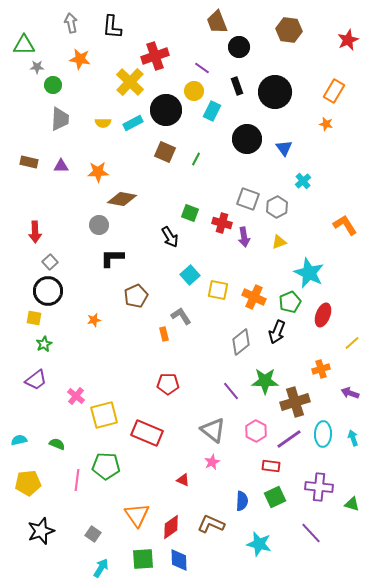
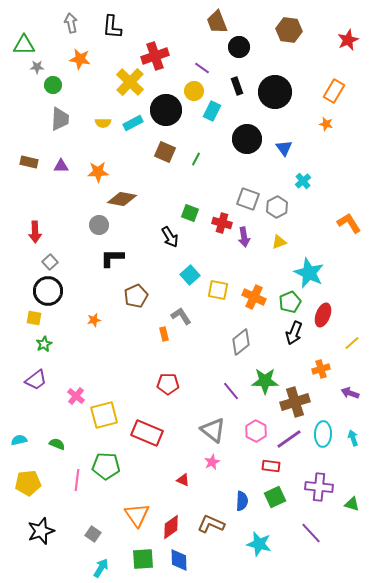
orange L-shape at (345, 225): moved 4 px right, 2 px up
black arrow at (277, 332): moved 17 px right, 1 px down
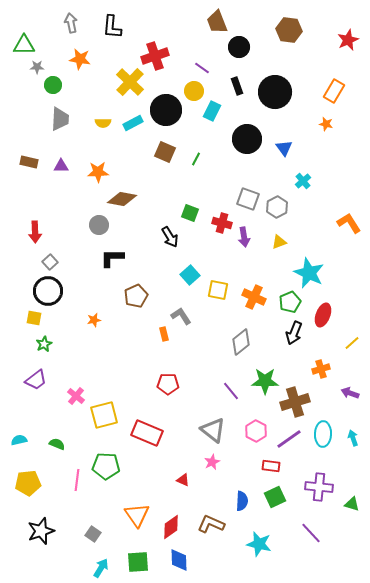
green square at (143, 559): moved 5 px left, 3 px down
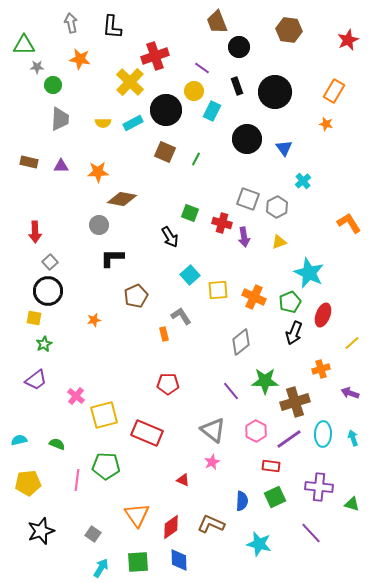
yellow square at (218, 290): rotated 15 degrees counterclockwise
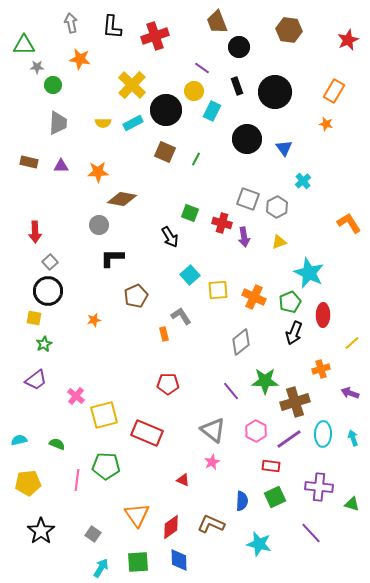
red cross at (155, 56): moved 20 px up
yellow cross at (130, 82): moved 2 px right, 3 px down
gray trapezoid at (60, 119): moved 2 px left, 4 px down
red ellipse at (323, 315): rotated 20 degrees counterclockwise
black star at (41, 531): rotated 16 degrees counterclockwise
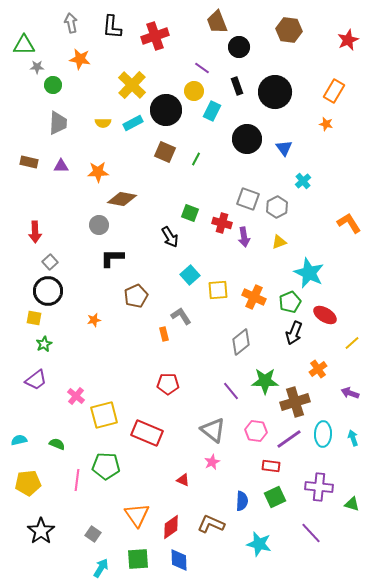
red ellipse at (323, 315): moved 2 px right; rotated 60 degrees counterclockwise
orange cross at (321, 369): moved 3 px left; rotated 18 degrees counterclockwise
pink hexagon at (256, 431): rotated 20 degrees counterclockwise
green square at (138, 562): moved 3 px up
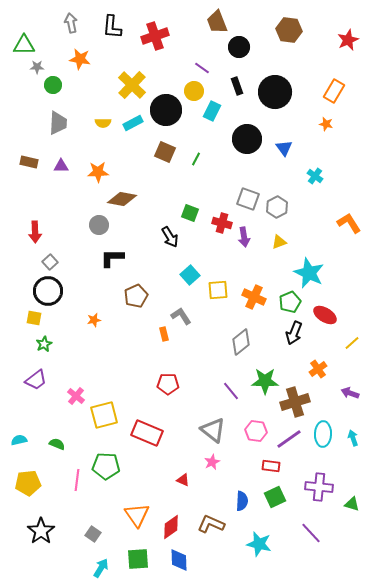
cyan cross at (303, 181): moved 12 px right, 5 px up; rotated 14 degrees counterclockwise
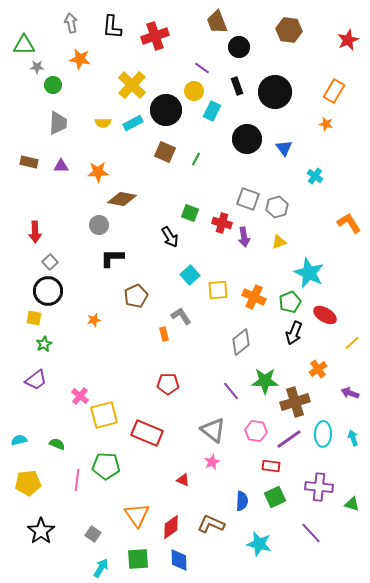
gray hexagon at (277, 207): rotated 10 degrees clockwise
pink cross at (76, 396): moved 4 px right
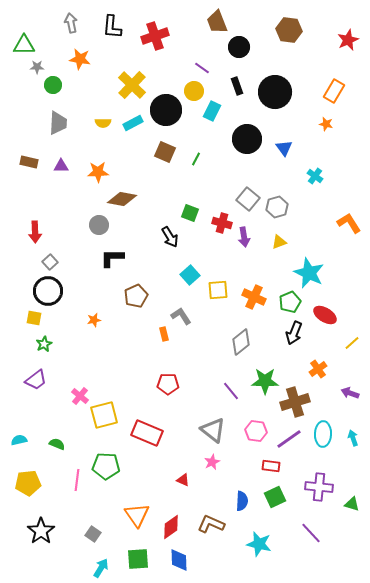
gray square at (248, 199): rotated 20 degrees clockwise
